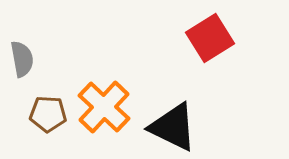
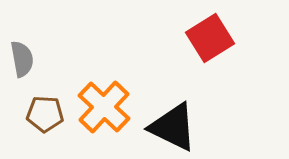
brown pentagon: moved 3 px left
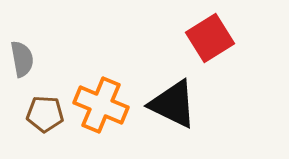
orange cross: moved 3 px left, 2 px up; rotated 20 degrees counterclockwise
black triangle: moved 23 px up
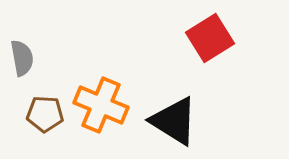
gray semicircle: moved 1 px up
black triangle: moved 1 px right, 17 px down; rotated 6 degrees clockwise
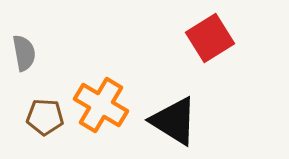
gray semicircle: moved 2 px right, 5 px up
orange cross: rotated 8 degrees clockwise
brown pentagon: moved 3 px down
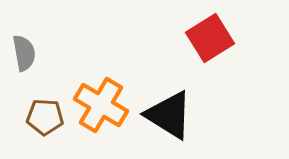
black triangle: moved 5 px left, 6 px up
